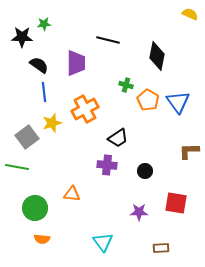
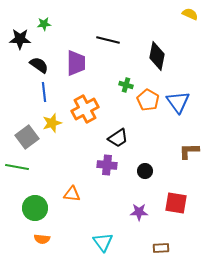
black star: moved 2 px left, 2 px down
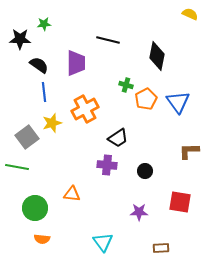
orange pentagon: moved 2 px left, 1 px up; rotated 15 degrees clockwise
red square: moved 4 px right, 1 px up
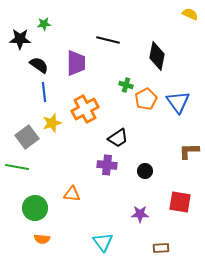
purple star: moved 1 px right, 2 px down
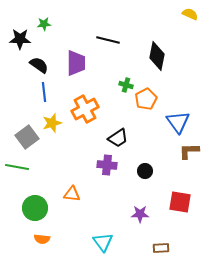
blue triangle: moved 20 px down
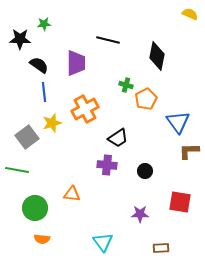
green line: moved 3 px down
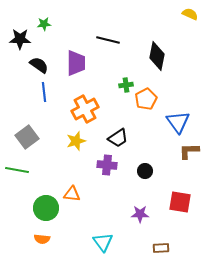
green cross: rotated 24 degrees counterclockwise
yellow star: moved 24 px right, 18 px down
green circle: moved 11 px right
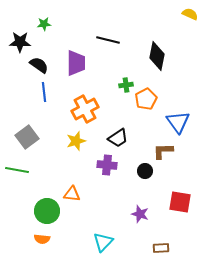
black star: moved 3 px down
brown L-shape: moved 26 px left
green circle: moved 1 px right, 3 px down
purple star: rotated 18 degrees clockwise
cyan triangle: rotated 20 degrees clockwise
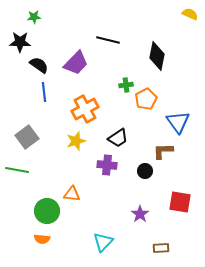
green star: moved 10 px left, 7 px up
purple trapezoid: rotated 44 degrees clockwise
purple star: rotated 18 degrees clockwise
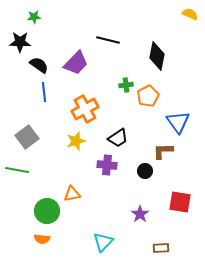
orange pentagon: moved 2 px right, 3 px up
orange triangle: rotated 18 degrees counterclockwise
